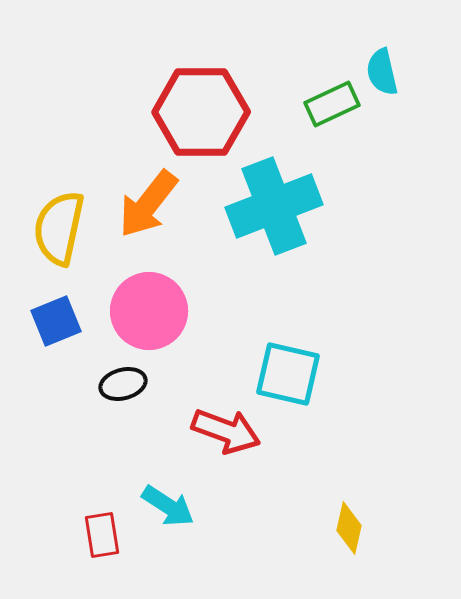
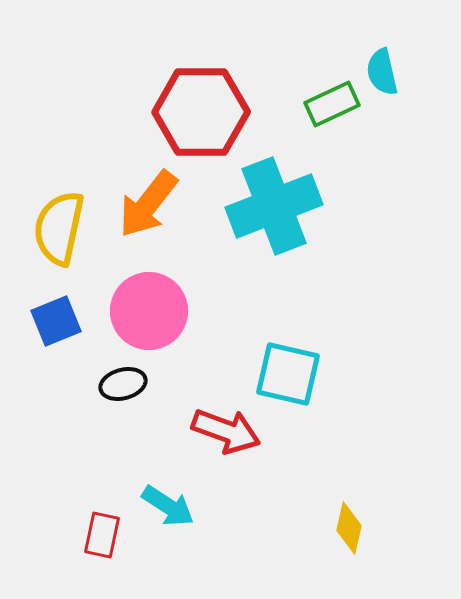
red rectangle: rotated 21 degrees clockwise
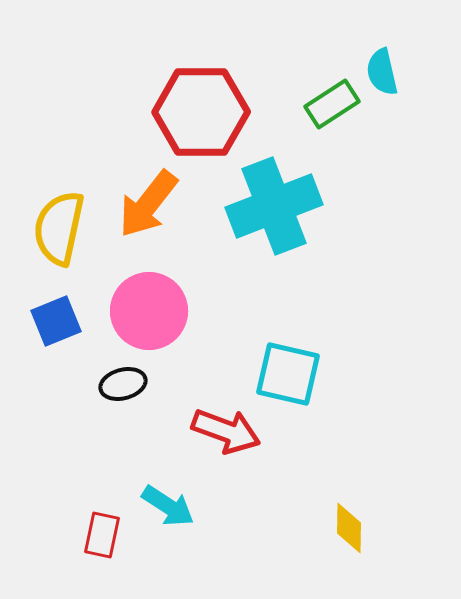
green rectangle: rotated 8 degrees counterclockwise
yellow diamond: rotated 12 degrees counterclockwise
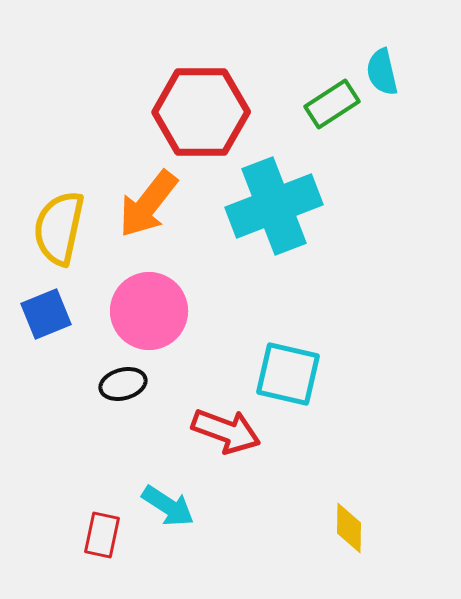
blue square: moved 10 px left, 7 px up
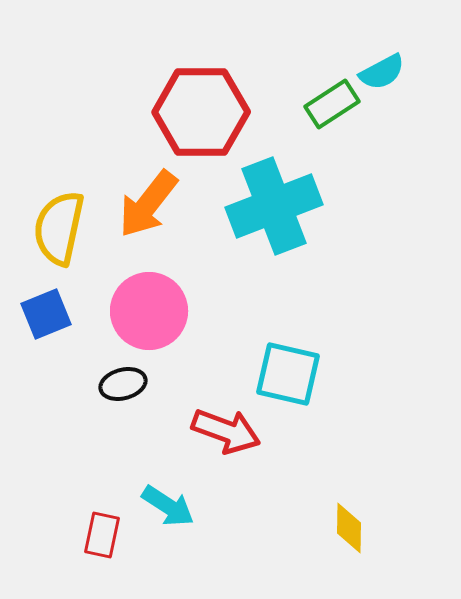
cyan semicircle: rotated 105 degrees counterclockwise
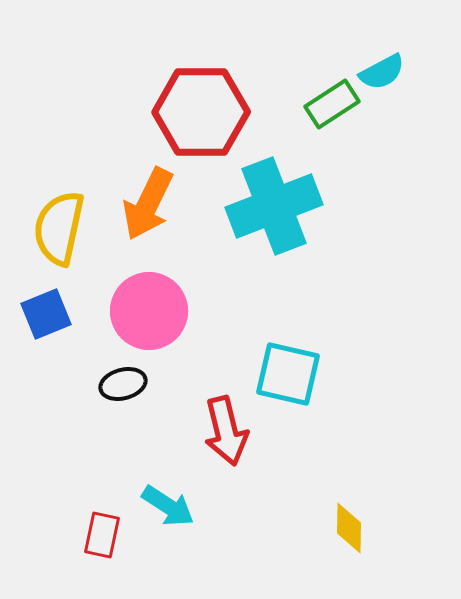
orange arrow: rotated 12 degrees counterclockwise
red arrow: rotated 56 degrees clockwise
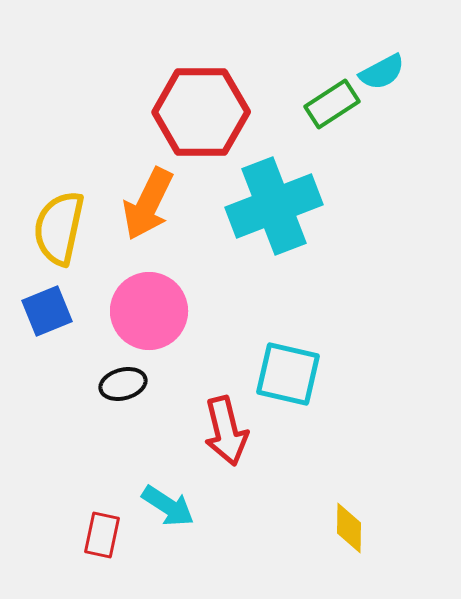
blue square: moved 1 px right, 3 px up
